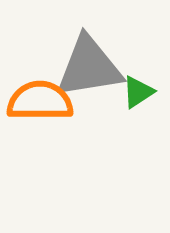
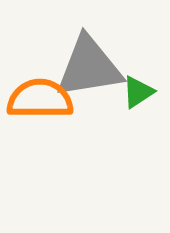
orange semicircle: moved 2 px up
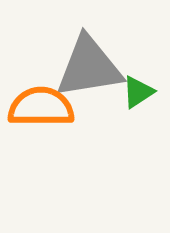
orange semicircle: moved 1 px right, 8 px down
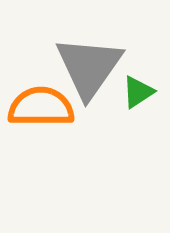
gray triangle: rotated 46 degrees counterclockwise
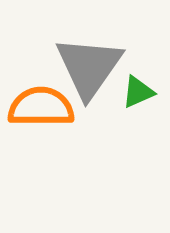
green triangle: rotated 9 degrees clockwise
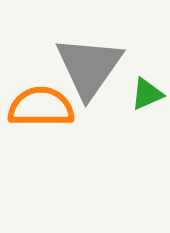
green triangle: moved 9 px right, 2 px down
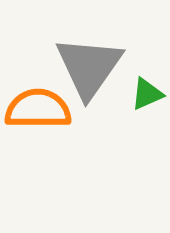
orange semicircle: moved 3 px left, 2 px down
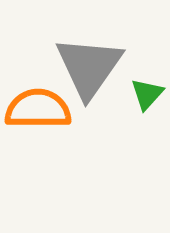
green triangle: rotated 24 degrees counterclockwise
